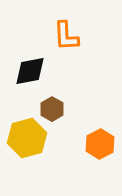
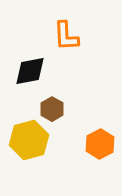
yellow hexagon: moved 2 px right, 2 px down
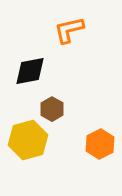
orange L-shape: moved 3 px right, 6 px up; rotated 80 degrees clockwise
yellow hexagon: moved 1 px left
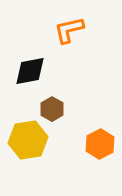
yellow hexagon: rotated 6 degrees clockwise
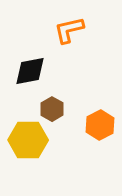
yellow hexagon: rotated 9 degrees clockwise
orange hexagon: moved 19 px up
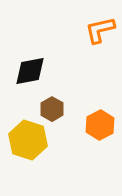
orange L-shape: moved 31 px right
yellow hexagon: rotated 18 degrees clockwise
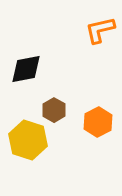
black diamond: moved 4 px left, 2 px up
brown hexagon: moved 2 px right, 1 px down
orange hexagon: moved 2 px left, 3 px up
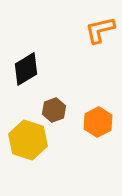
black diamond: rotated 20 degrees counterclockwise
brown hexagon: rotated 10 degrees clockwise
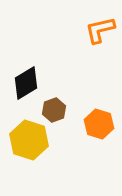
black diamond: moved 14 px down
orange hexagon: moved 1 px right, 2 px down; rotated 16 degrees counterclockwise
yellow hexagon: moved 1 px right
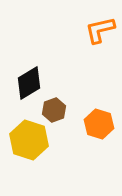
black diamond: moved 3 px right
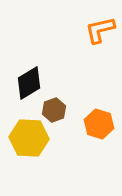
yellow hexagon: moved 2 px up; rotated 15 degrees counterclockwise
